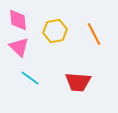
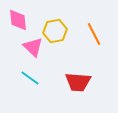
pink triangle: moved 14 px right
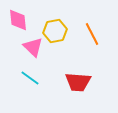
orange line: moved 2 px left
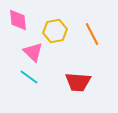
pink triangle: moved 5 px down
cyan line: moved 1 px left, 1 px up
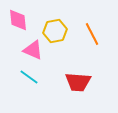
pink triangle: moved 2 px up; rotated 20 degrees counterclockwise
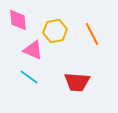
red trapezoid: moved 1 px left
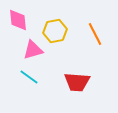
orange line: moved 3 px right
pink triangle: rotated 40 degrees counterclockwise
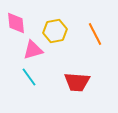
pink diamond: moved 2 px left, 3 px down
cyan line: rotated 18 degrees clockwise
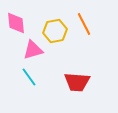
orange line: moved 11 px left, 10 px up
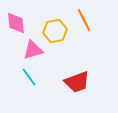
orange line: moved 4 px up
red trapezoid: rotated 24 degrees counterclockwise
